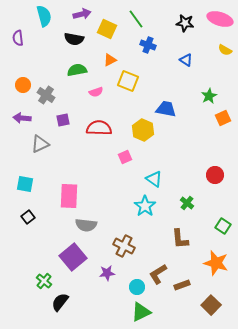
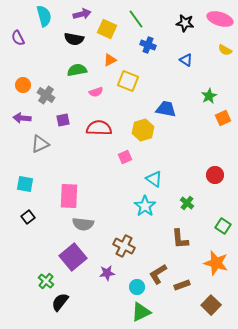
purple semicircle at (18, 38): rotated 21 degrees counterclockwise
yellow hexagon at (143, 130): rotated 20 degrees clockwise
gray semicircle at (86, 225): moved 3 px left, 1 px up
green cross at (44, 281): moved 2 px right
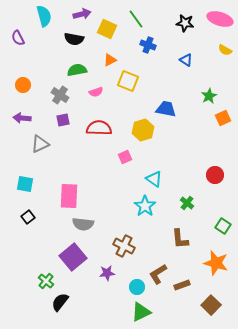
gray cross at (46, 95): moved 14 px right
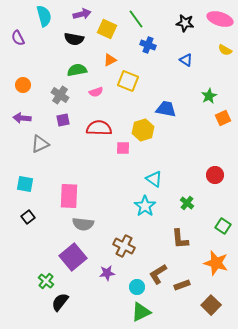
pink square at (125, 157): moved 2 px left, 9 px up; rotated 24 degrees clockwise
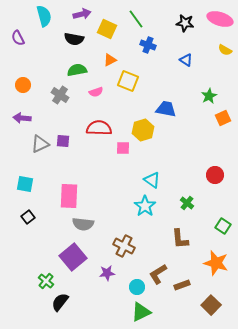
purple square at (63, 120): moved 21 px down; rotated 16 degrees clockwise
cyan triangle at (154, 179): moved 2 px left, 1 px down
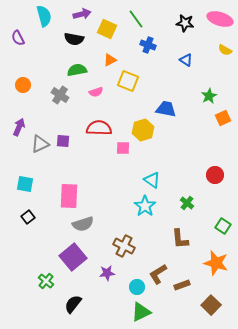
purple arrow at (22, 118): moved 3 px left, 9 px down; rotated 108 degrees clockwise
gray semicircle at (83, 224): rotated 25 degrees counterclockwise
black semicircle at (60, 302): moved 13 px right, 2 px down
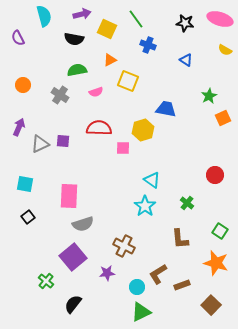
green square at (223, 226): moved 3 px left, 5 px down
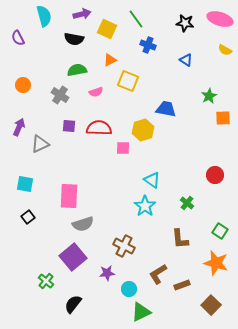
orange square at (223, 118): rotated 21 degrees clockwise
purple square at (63, 141): moved 6 px right, 15 px up
cyan circle at (137, 287): moved 8 px left, 2 px down
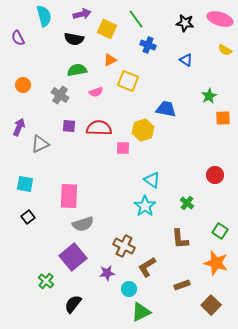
brown L-shape at (158, 274): moved 11 px left, 7 px up
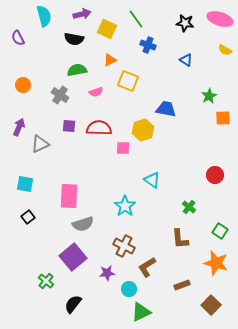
green cross at (187, 203): moved 2 px right, 4 px down
cyan star at (145, 206): moved 20 px left
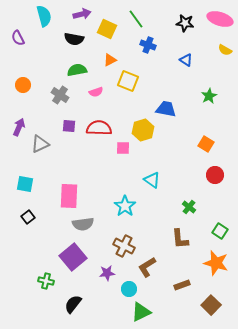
orange square at (223, 118): moved 17 px left, 26 px down; rotated 35 degrees clockwise
gray semicircle at (83, 224): rotated 10 degrees clockwise
green cross at (46, 281): rotated 28 degrees counterclockwise
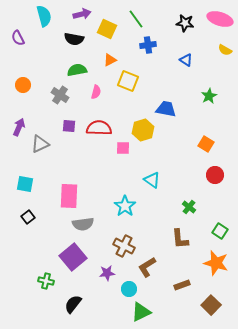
blue cross at (148, 45): rotated 28 degrees counterclockwise
pink semicircle at (96, 92): rotated 56 degrees counterclockwise
